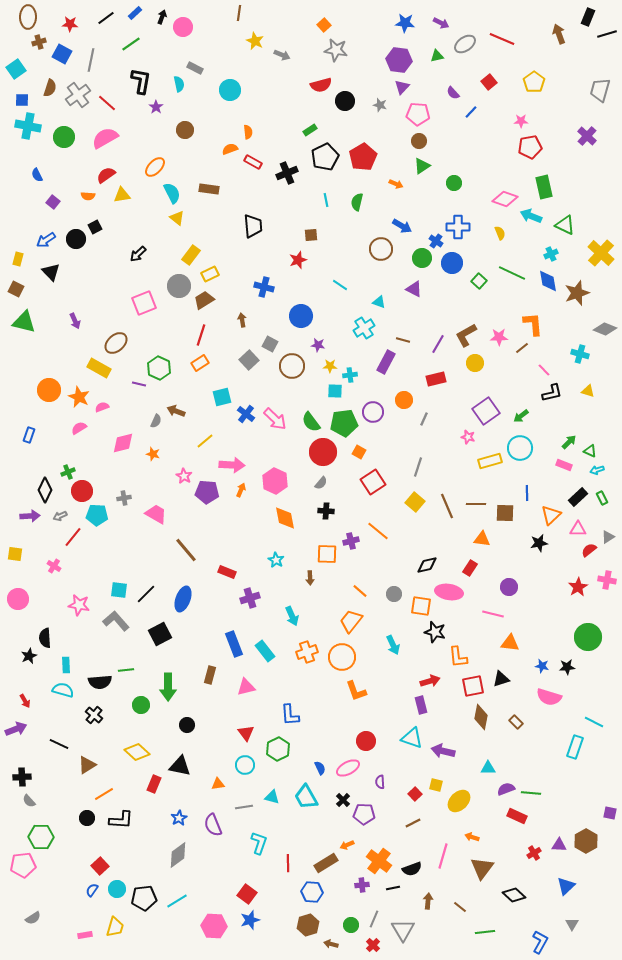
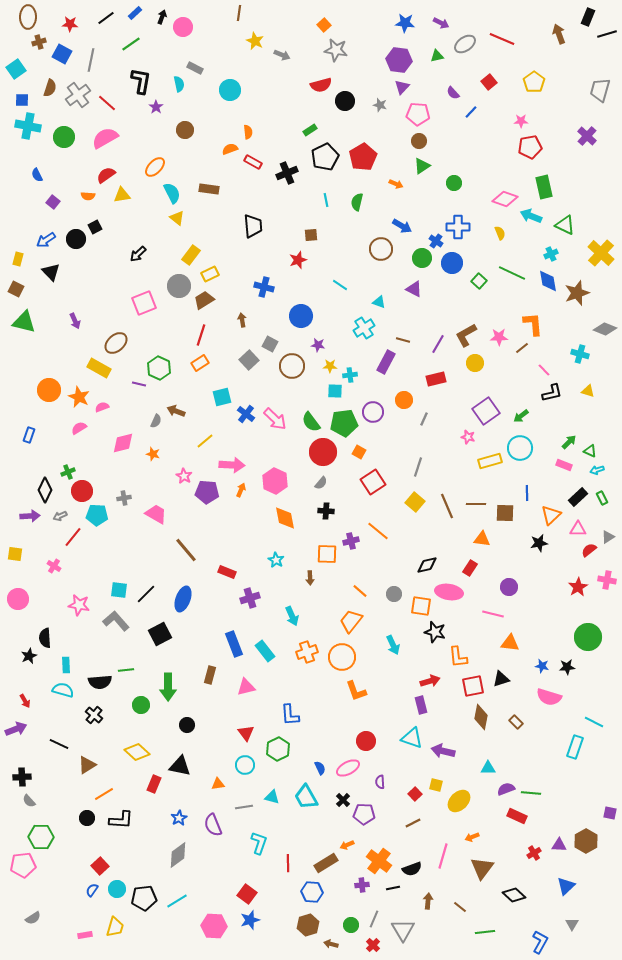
orange arrow at (472, 837): rotated 40 degrees counterclockwise
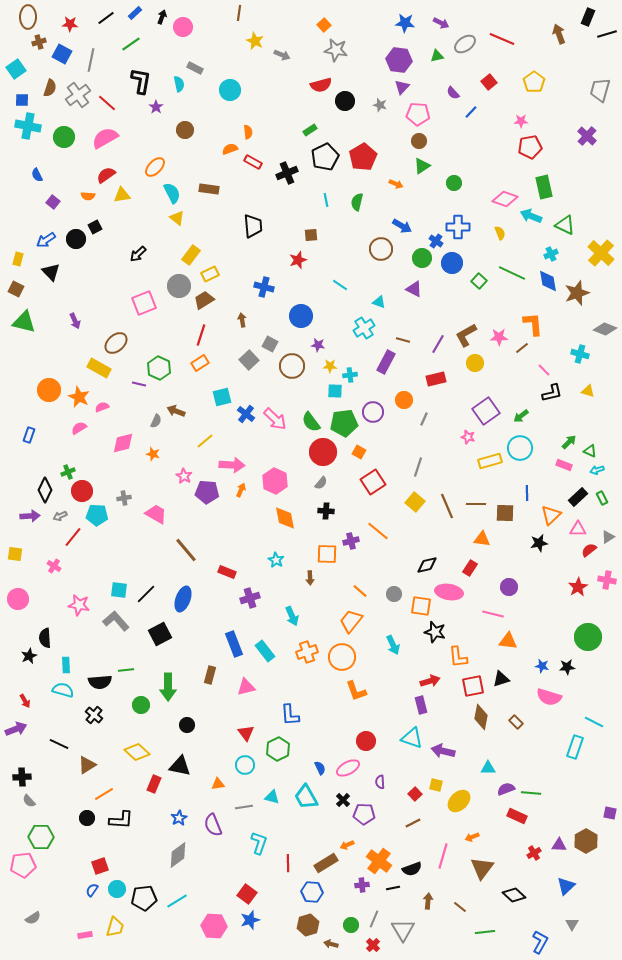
orange triangle at (510, 643): moved 2 px left, 2 px up
red square at (100, 866): rotated 24 degrees clockwise
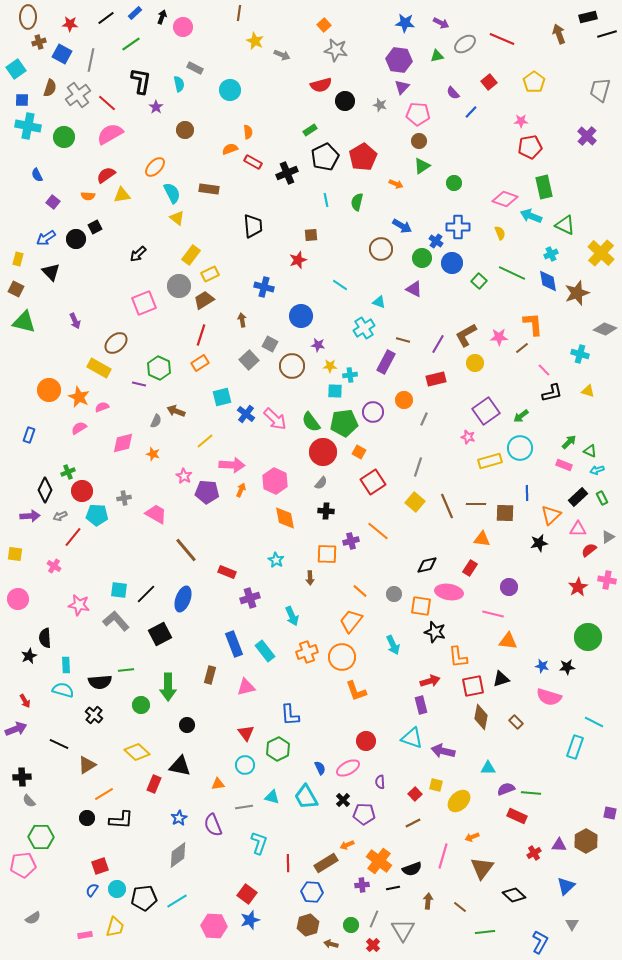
black rectangle at (588, 17): rotated 54 degrees clockwise
pink semicircle at (105, 138): moved 5 px right, 4 px up
blue arrow at (46, 240): moved 2 px up
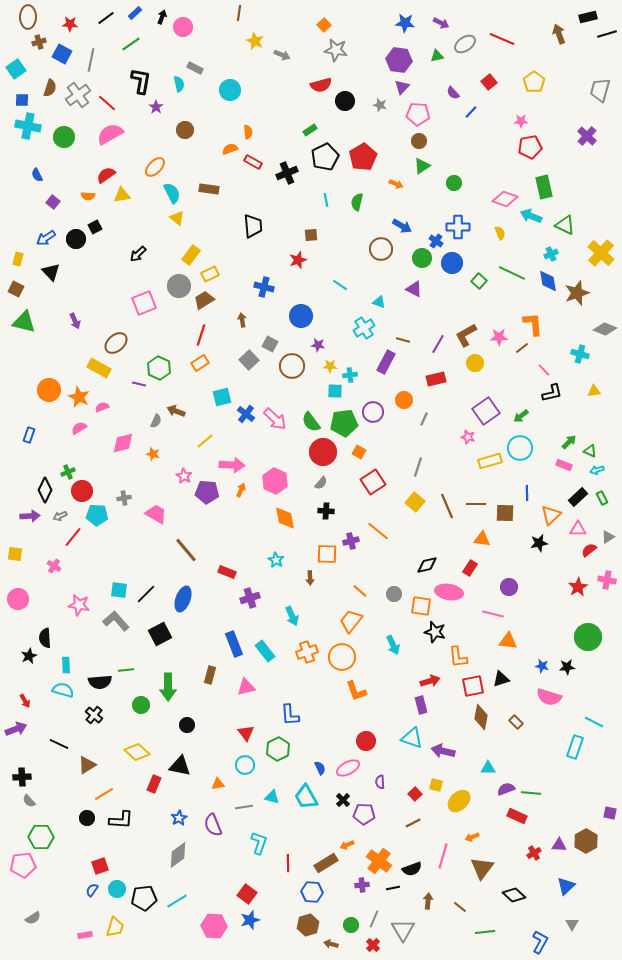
yellow triangle at (588, 391): moved 6 px right; rotated 24 degrees counterclockwise
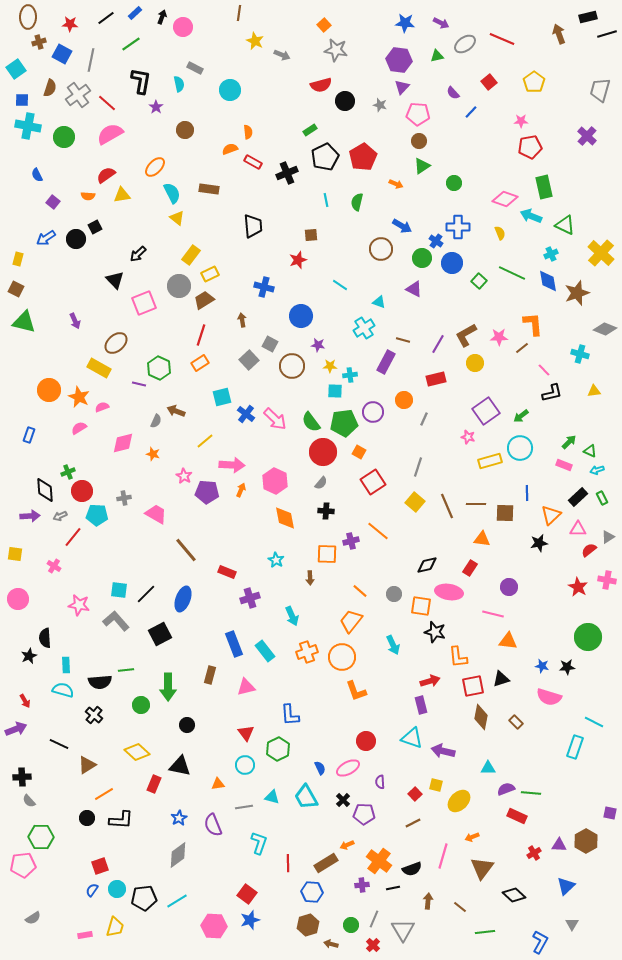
black triangle at (51, 272): moved 64 px right, 8 px down
black diamond at (45, 490): rotated 30 degrees counterclockwise
red star at (578, 587): rotated 12 degrees counterclockwise
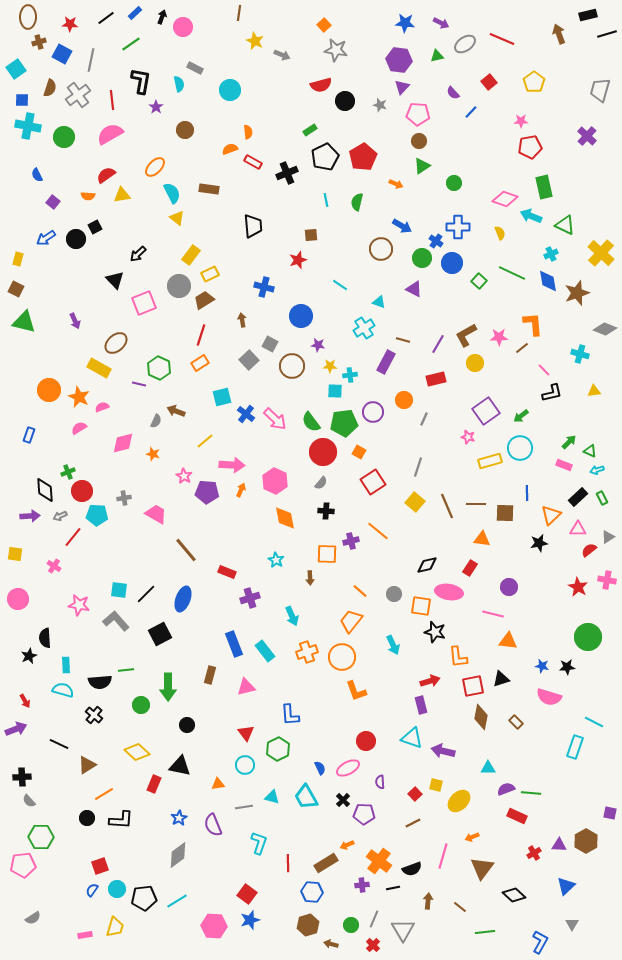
black rectangle at (588, 17): moved 2 px up
red line at (107, 103): moved 5 px right, 3 px up; rotated 42 degrees clockwise
